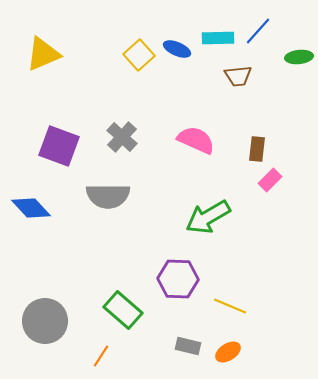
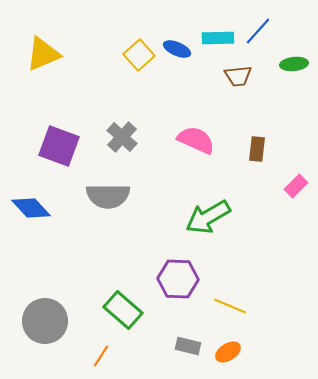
green ellipse: moved 5 px left, 7 px down
pink rectangle: moved 26 px right, 6 px down
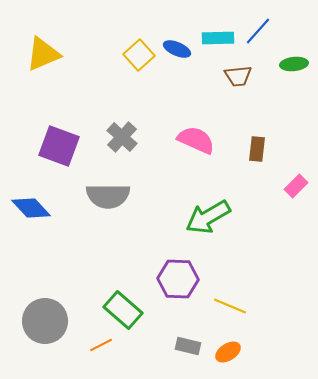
orange line: moved 11 px up; rotated 30 degrees clockwise
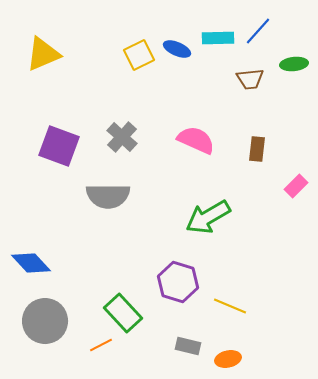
yellow square: rotated 16 degrees clockwise
brown trapezoid: moved 12 px right, 3 px down
blue diamond: moved 55 px down
purple hexagon: moved 3 px down; rotated 15 degrees clockwise
green rectangle: moved 3 px down; rotated 6 degrees clockwise
orange ellipse: moved 7 px down; rotated 20 degrees clockwise
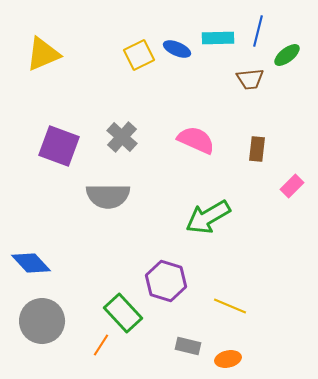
blue line: rotated 28 degrees counterclockwise
green ellipse: moved 7 px left, 9 px up; rotated 32 degrees counterclockwise
pink rectangle: moved 4 px left
purple hexagon: moved 12 px left, 1 px up
gray circle: moved 3 px left
orange line: rotated 30 degrees counterclockwise
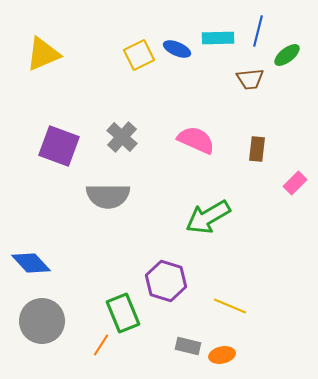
pink rectangle: moved 3 px right, 3 px up
green rectangle: rotated 21 degrees clockwise
orange ellipse: moved 6 px left, 4 px up
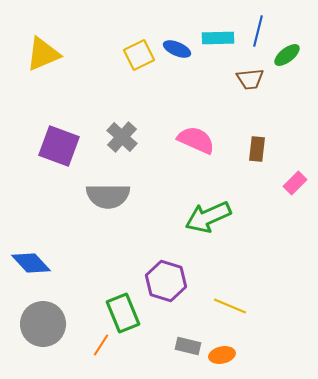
green arrow: rotated 6 degrees clockwise
gray circle: moved 1 px right, 3 px down
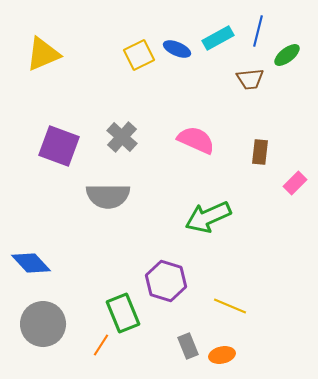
cyan rectangle: rotated 28 degrees counterclockwise
brown rectangle: moved 3 px right, 3 px down
gray rectangle: rotated 55 degrees clockwise
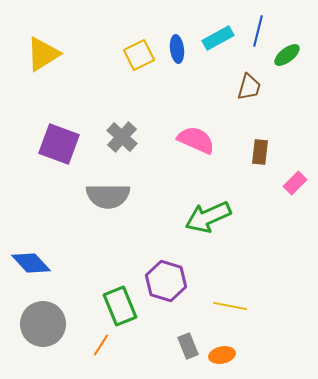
blue ellipse: rotated 60 degrees clockwise
yellow triangle: rotated 9 degrees counterclockwise
brown trapezoid: moved 1 px left, 8 px down; rotated 68 degrees counterclockwise
purple square: moved 2 px up
yellow line: rotated 12 degrees counterclockwise
green rectangle: moved 3 px left, 7 px up
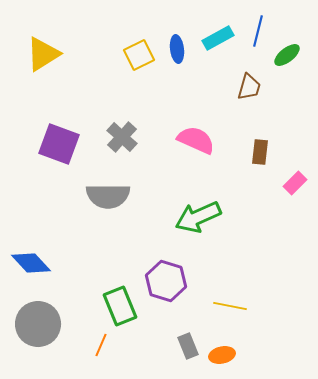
green arrow: moved 10 px left
gray circle: moved 5 px left
orange line: rotated 10 degrees counterclockwise
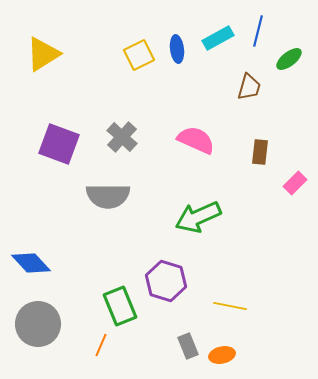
green ellipse: moved 2 px right, 4 px down
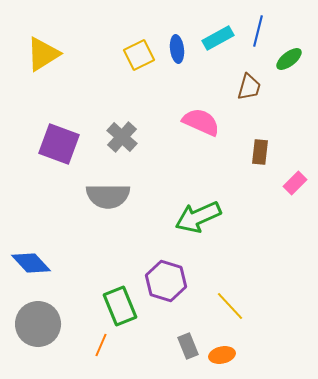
pink semicircle: moved 5 px right, 18 px up
yellow line: rotated 36 degrees clockwise
